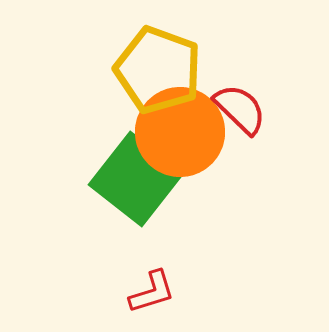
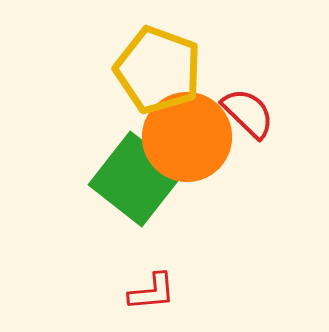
red semicircle: moved 8 px right, 4 px down
orange circle: moved 7 px right, 5 px down
red L-shape: rotated 12 degrees clockwise
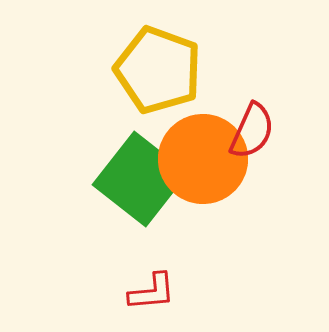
red semicircle: moved 4 px right, 18 px down; rotated 70 degrees clockwise
orange circle: moved 16 px right, 22 px down
green square: moved 4 px right
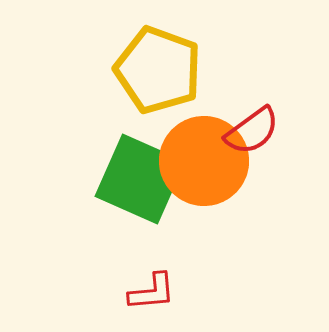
red semicircle: rotated 30 degrees clockwise
orange circle: moved 1 px right, 2 px down
green square: rotated 14 degrees counterclockwise
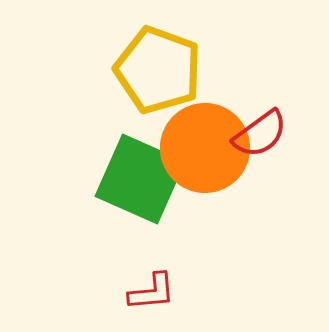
red semicircle: moved 8 px right, 3 px down
orange circle: moved 1 px right, 13 px up
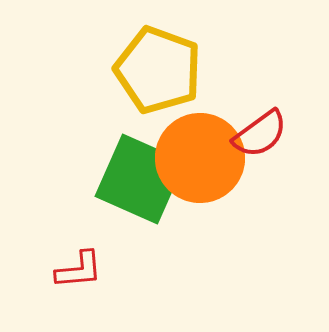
orange circle: moved 5 px left, 10 px down
red L-shape: moved 73 px left, 22 px up
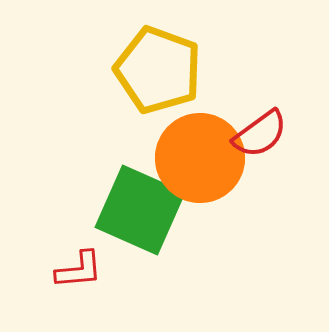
green square: moved 31 px down
